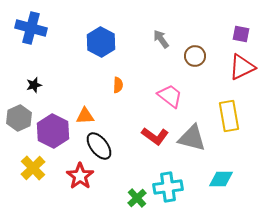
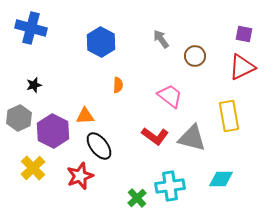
purple square: moved 3 px right
red star: rotated 16 degrees clockwise
cyan cross: moved 2 px right, 1 px up
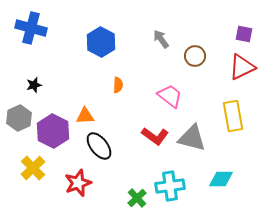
yellow rectangle: moved 4 px right
red star: moved 2 px left, 7 px down
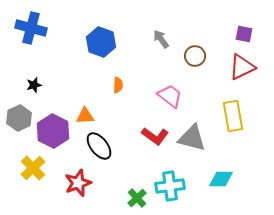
blue hexagon: rotated 8 degrees counterclockwise
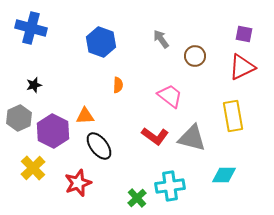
cyan diamond: moved 3 px right, 4 px up
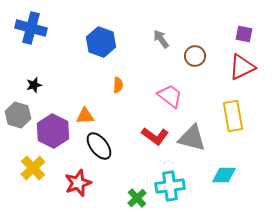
gray hexagon: moved 1 px left, 3 px up; rotated 20 degrees counterclockwise
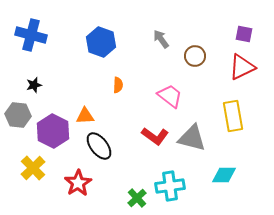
blue cross: moved 7 px down
gray hexagon: rotated 10 degrees counterclockwise
red star: rotated 12 degrees counterclockwise
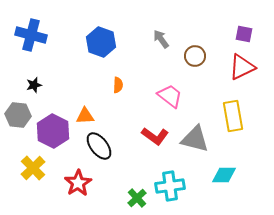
gray triangle: moved 3 px right, 1 px down
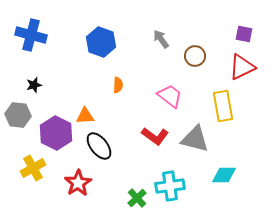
yellow rectangle: moved 10 px left, 10 px up
purple hexagon: moved 3 px right, 2 px down
yellow cross: rotated 15 degrees clockwise
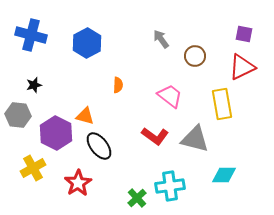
blue hexagon: moved 14 px left, 1 px down; rotated 12 degrees clockwise
yellow rectangle: moved 1 px left, 2 px up
orange triangle: rotated 18 degrees clockwise
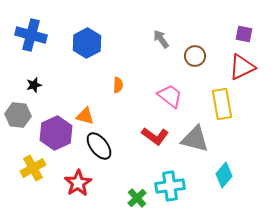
purple hexagon: rotated 8 degrees clockwise
cyan diamond: rotated 50 degrees counterclockwise
